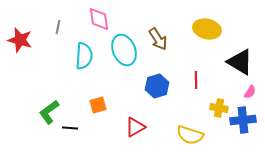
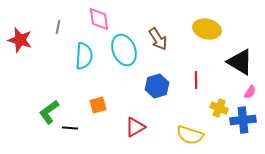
yellow cross: rotated 12 degrees clockwise
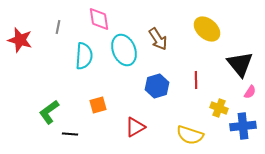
yellow ellipse: rotated 28 degrees clockwise
black triangle: moved 2 px down; rotated 20 degrees clockwise
blue cross: moved 6 px down
black line: moved 6 px down
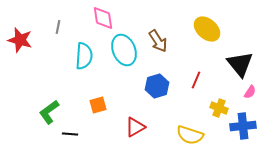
pink diamond: moved 4 px right, 1 px up
brown arrow: moved 2 px down
red line: rotated 24 degrees clockwise
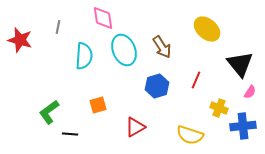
brown arrow: moved 4 px right, 6 px down
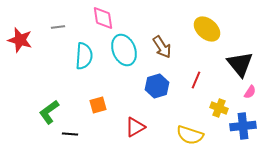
gray line: rotated 72 degrees clockwise
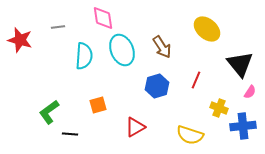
cyan ellipse: moved 2 px left
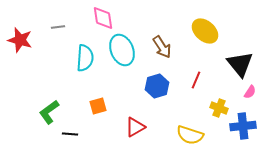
yellow ellipse: moved 2 px left, 2 px down
cyan semicircle: moved 1 px right, 2 px down
orange square: moved 1 px down
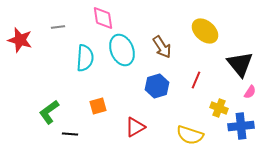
blue cross: moved 2 px left
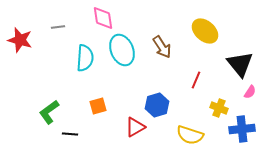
blue hexagon: moved 19 px down
blue cross: moved 1 px right, 3 px down
